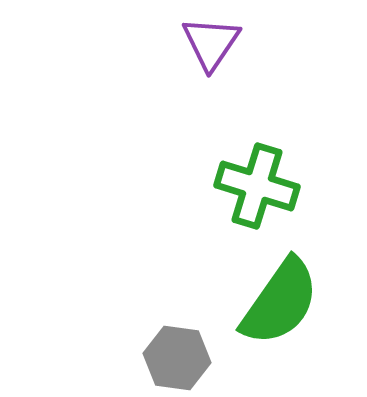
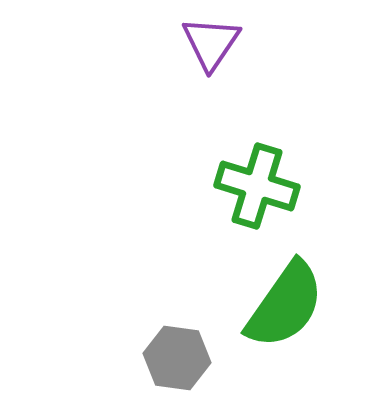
green semicircle: moved 5 px right, 3 px down
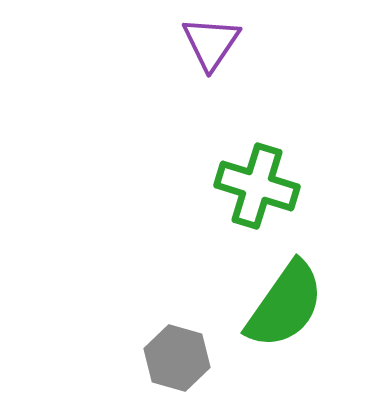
gray hexagon: rotated 8 degrees clockwise
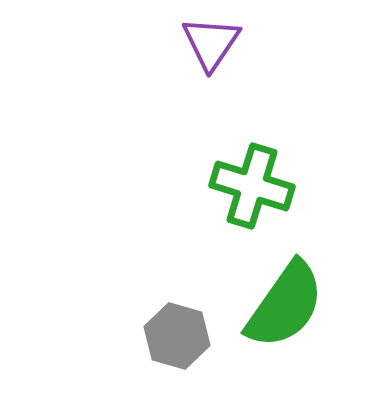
green cross: moved 5 px left
gray hexagon: moved 22 px up
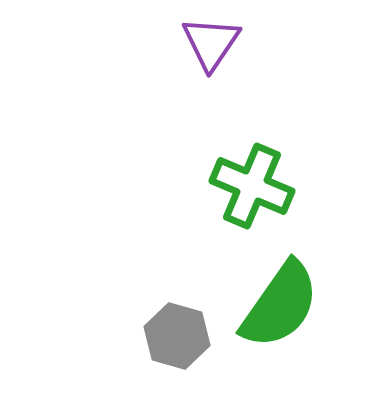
green cross: rotated 6 degrees clockwise
green semicircle: moved 5 px left
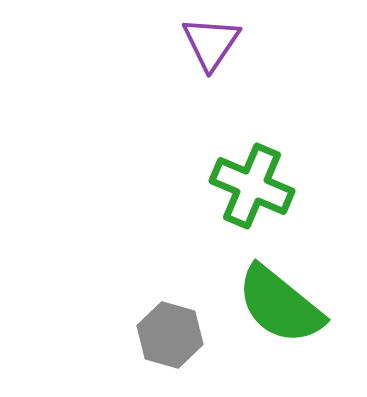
green semicircle: rotated 94 degrees clockwise
gray hexagon: moved 7 px left, 1 px up
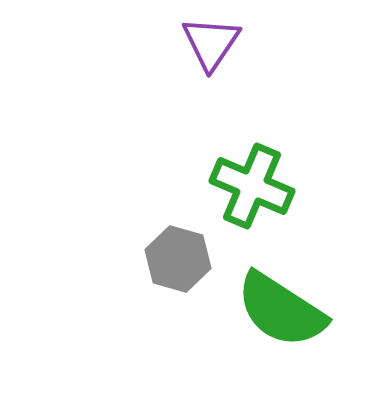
green semicircle: moved 1 px right, 5 px down; rotated 6 degrees counterclockwise
gray hexagon: moved 8 px right, 76 px up
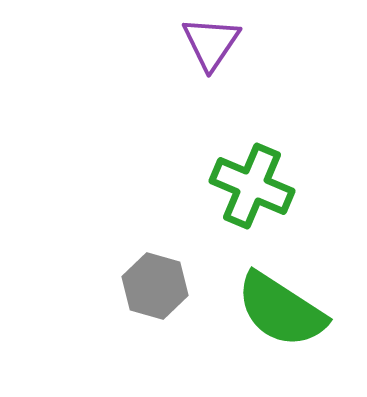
gray hexagon: moved 23 px left, 27 px down
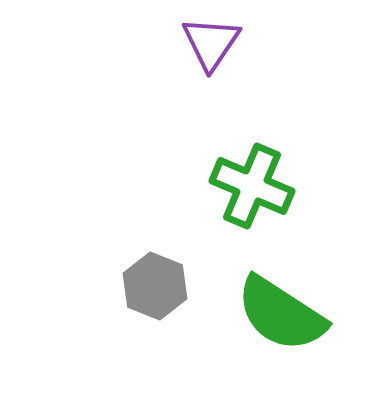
gray hexagon: rotated 6 degrees clockwise
green semicircle: moved 4 px down
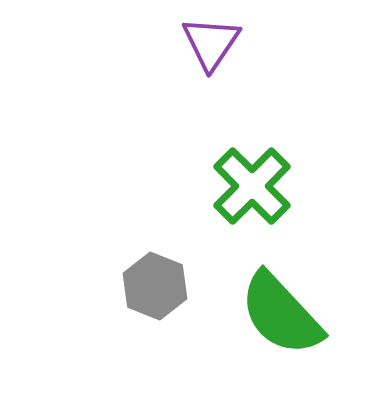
green cross: rotated 22 degrees clockwise
green semicircle: rotated 14 degrees clockwise
